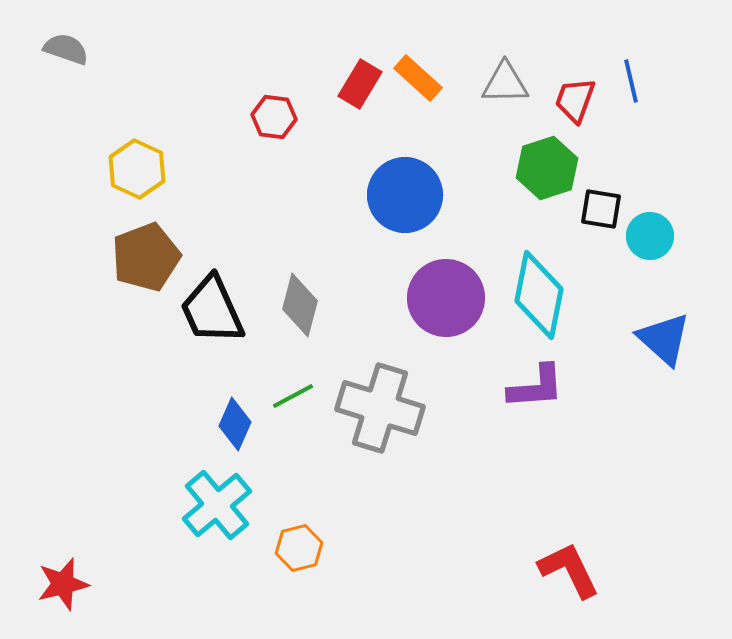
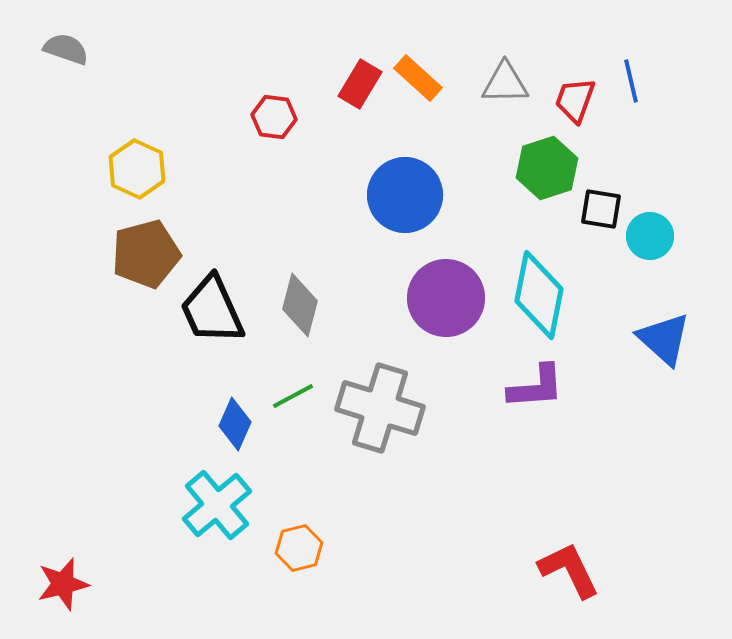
brown pentagon: moved 3 px up; rotated 6 degrees clockwise
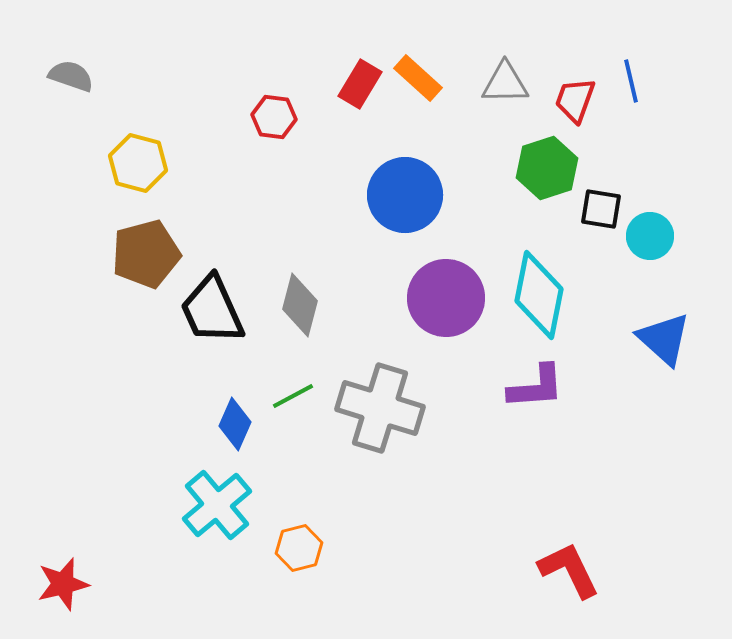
gray semicircle: moved 5 px right, 27 px down
yellow hexagon: moved 1 px right, 6 px up; rotated 10 degrees counterclockwise
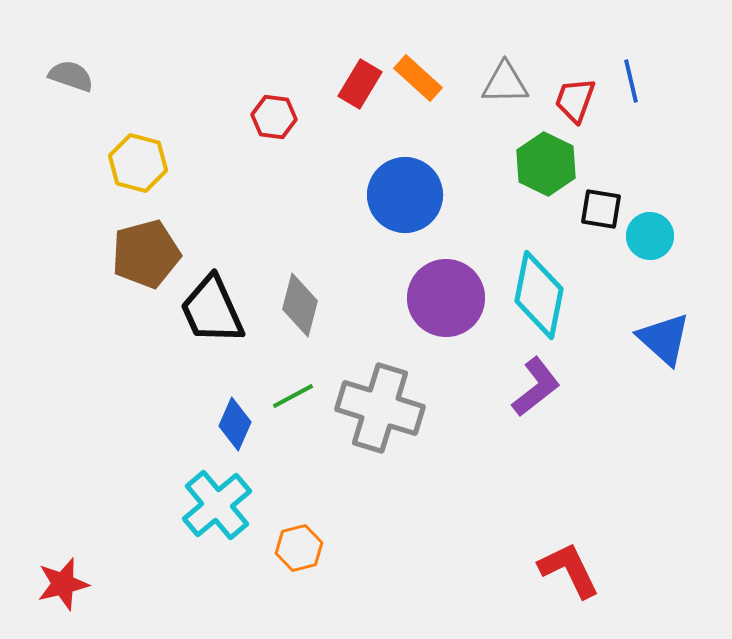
green hexagon: moved 1 px left, 4 px up; rotated 16 degrees counterclockwise
purple L-shape: rotated 34 degrees counterclockwise
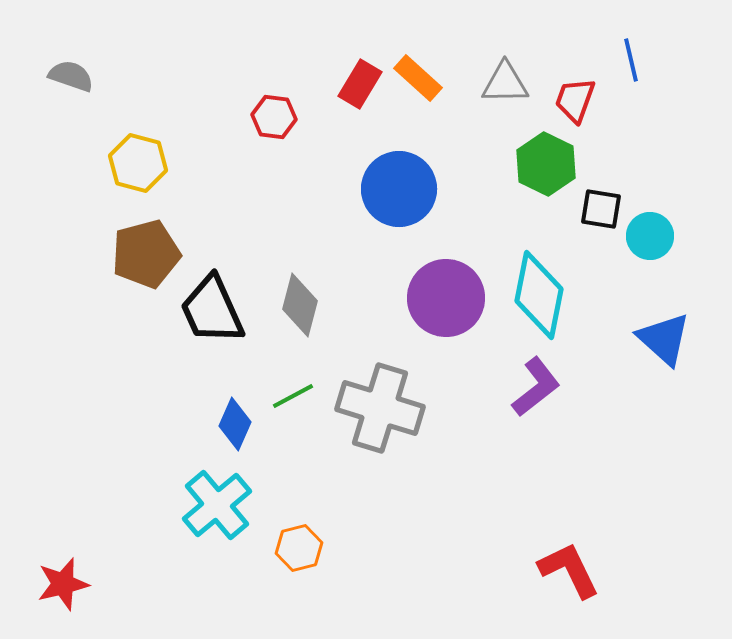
blue line: moved 21 px up
blue circle: moved 6 px left, 6 px up
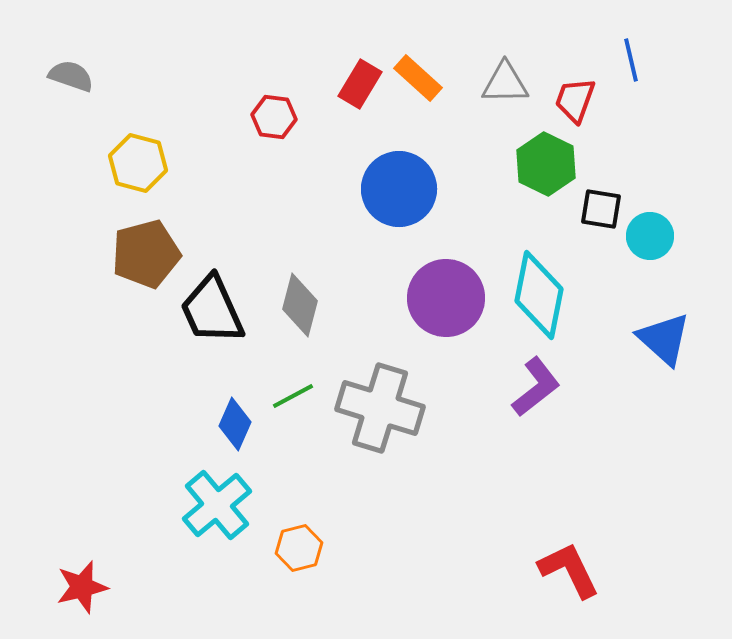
red star: moved 19 px right, 3 px down
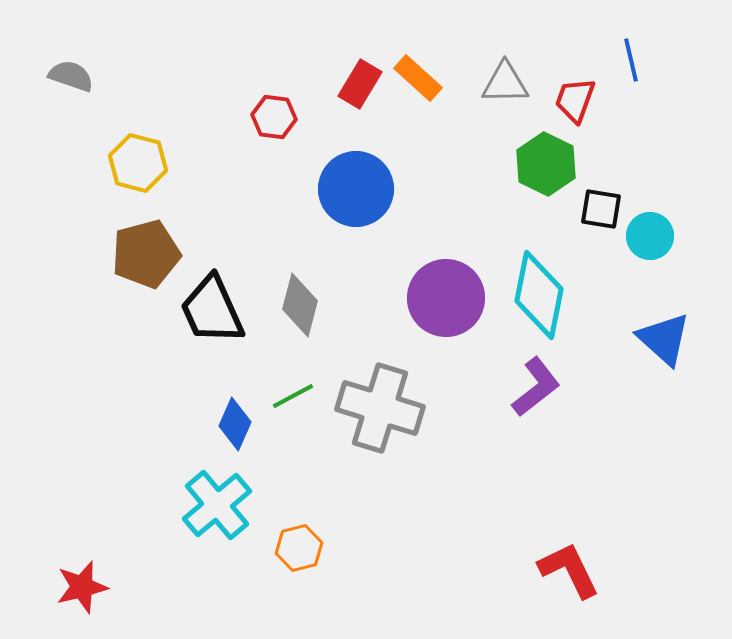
blue circle: moved 43 px left
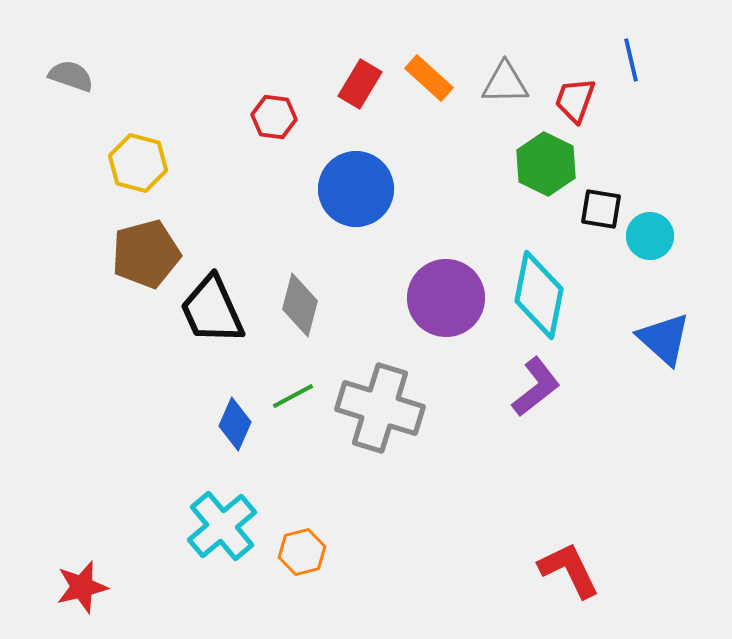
orange rectangle: moved 11 px right
cyan cross: moved 5 px right, 21 px down
orange hexagon: moved 3 px right, 4 px down
